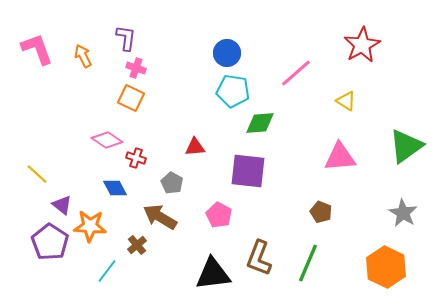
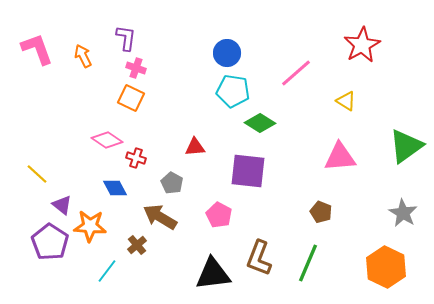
green diamond: rotated 36 degrees clockwise
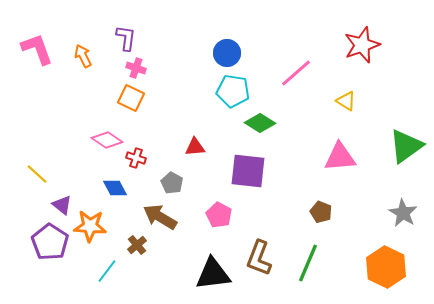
red star: rotated 9 degrees clockwise
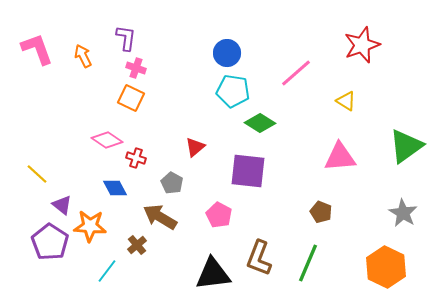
red triangle: rotated 35 degrees counterclockwise
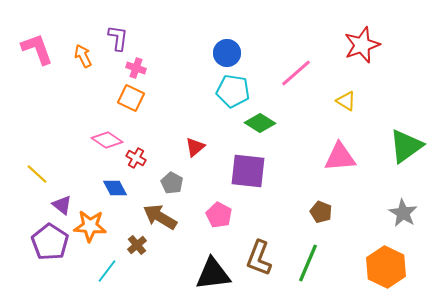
purple L-shape: moved 8 px left
red cross: rotated 12 degrees clockwise
